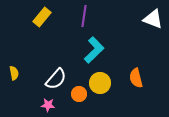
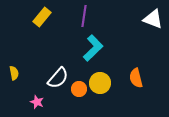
cyan L-shape: moved 1 px left, 2 px up
white semicircle: moved 2 px right, 1 px up
orange circle: moved 5 px up
pink star: moved 11 px left, 3 px up; rotated 16 degrees clockwise
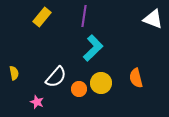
white semicircle: moved 2 px left, 1 px up
yellow circle: moved 1 px right
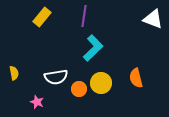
white semicircle: rotated 40 degrees clockwise
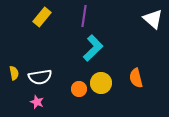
white triangle: rotated 20 degrees clockwise
white semicircle: moved 16 px left
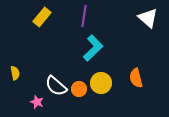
white triangle: moved 5 px left, 1 px up
yellow semicircle: moved 1 px right
white semicircle: moved 16 px right, 9 px down; rotated 50 degrees clockwise
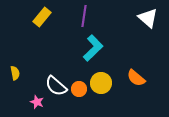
orange semicircle: rotated 36 degrees counterclockwise
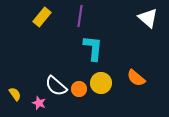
purple line: moved 4 px left
cyan L-shape: rotated 40 degrees counterclockwise
yellow semicircle: moved 21 px down; rotated 24 degrees counterclockwise
pink star: moved 2 px right, 1 px down
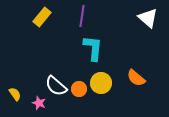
purple line: moved 2 px right
